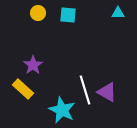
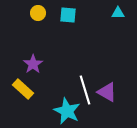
purple star: moved 1 px up
cyan star: moved 5 px right, 1 px down
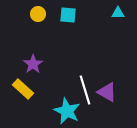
yellow circle: moved 1 px down
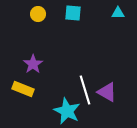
cyan square: moved 5 px right, 2 px up
yellow rectangle: rotated 20 degrees counterclockwise
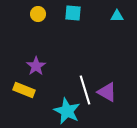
cyan triangle: moved 1 px left, 3 px down
purple star: moved 3 px right, 2 px down
yellow rectangle: moved 1 px right, 1 px down
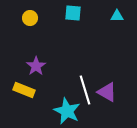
yellow circle: moved 8 px left, 4 px down
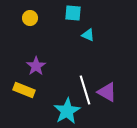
cyan triangle: moved 29 px left, 19 px down; rotated 24 degrees clockwise
cyan star: rotated 16 degrees clockwise
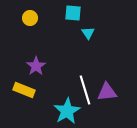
cyan triangle: moved 2 px up; rotated 32 degrees clockwise
purple triangle: rotated 35 degrees counterclockwise
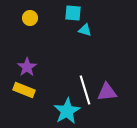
cyan triangle: moved 3 px left, 3 px up; rotated 40 degrees counterclockwise
purple star: moved 9 px left, 1 px down
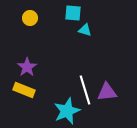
cyan star: rotated 8 degrees clockwise
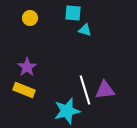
purple triangle: moved 2 px left, 2 px up
cyan star: rotated 8 degrees clockwise
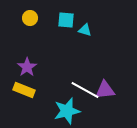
cyan square: moved 7 px left, 7 px down
white line: rotated 44 degrees counterclockwise
